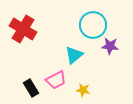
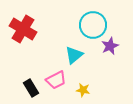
purple star: rotated 30 degrees counterclockwise
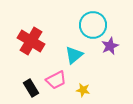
red cross: moved 8 px right, 12 px down
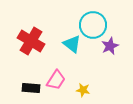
cyan triangle: moved 2 px left, 11 px up; rotated 42 degrees counterclockwise
pink trapezoid: rotated 30 degrees counterclockwise
black rectangle: rotated 54 degrees counterclockwise
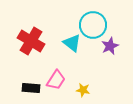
cyan triangle: moved 1 px up
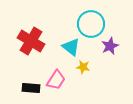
cyan circle: moved 2 px left, 1 px up
cyan triangle: moved 1 px left, 4 px down
yellow star: moved 23 px up
